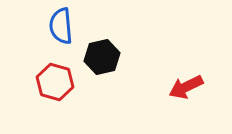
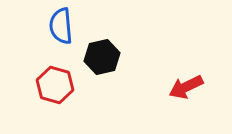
red hexagon: moved 3 px down
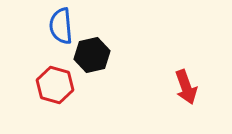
black hexagon: moved 10 px left, 2 px up
red arrow: rotated 84 degrees counterclockwise
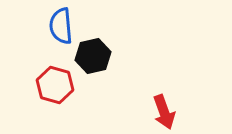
black hexagon: moved 1 px right, 1 px down
red arrow: moved 22 px left, 25 px down
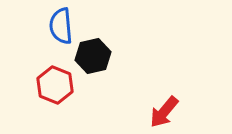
red hexagon: rotated 6 degrees clockwise
red arrow: rotated 60 degrees clockwise
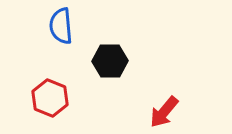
black hexagon: moved 17 px right, 5 px down; rotated 12 degrees clockwise
red hexagon: moved 5 px left, 13 px down
